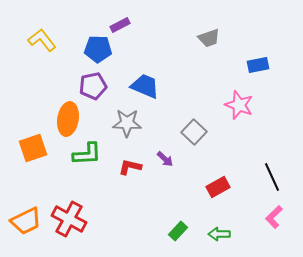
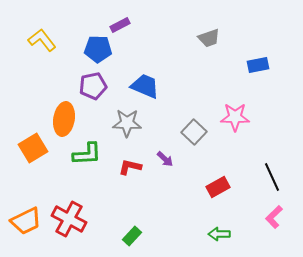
pink star: moved 4 px left, 12 px down; rotated 20 degrees counterclockwise
orange ellipse: moved 4 px left
orange square: rotated 12 degrees counterclockwise
green rectangle: moved 46 px left, 5 px down
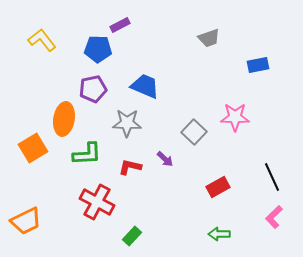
purple pentagon: moved 3 px down
red cross: moved 28 px right, 17 px up
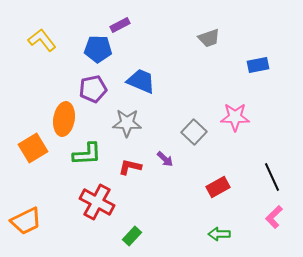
blue trapezoid: moved 4 px left, 5 px up
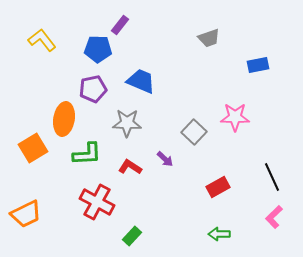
purple rectangle: rotated 24 degrees counterclockwise
red L-shape: rotated 20 degrees clockwise
orange trapezoid: moved 7 px up
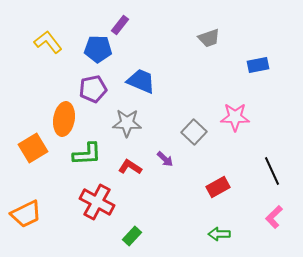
yellow L-shape: moved 6 px right, 2 px down
black line: moved 6 px up
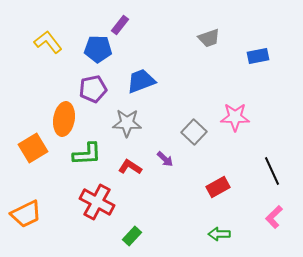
blue rectangle: moved 9 px up
blue trapezoid: rotated 44 degrees counterclockwise
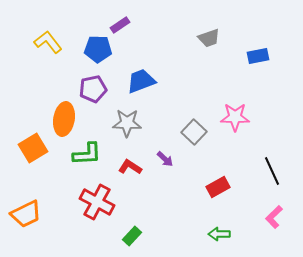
purple rectangle: rotated 18 degrees clockwise
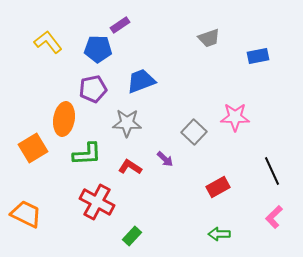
orange trapezoid: rotated 128 degrees counterclockwise
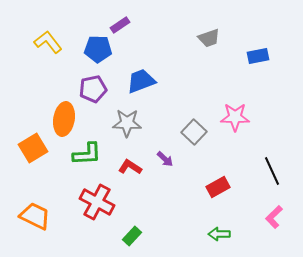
orange trapezoid: moved 9 px right, 2 px down
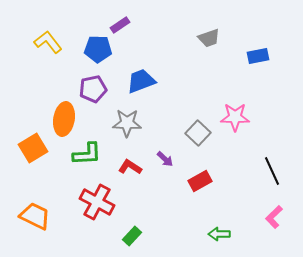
gray square: moved 4 px right, 1 px down
red rectangle: moved 18 px left, 6 px up
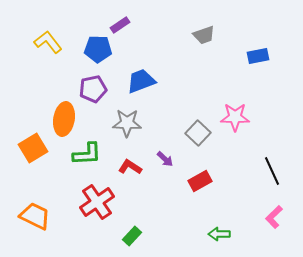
gray trapezoid: moved 5 px left, 3 px up
red cross: rotated 28 degrees clockwise
